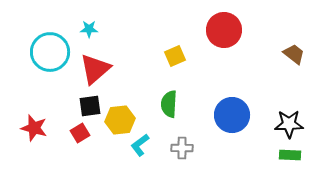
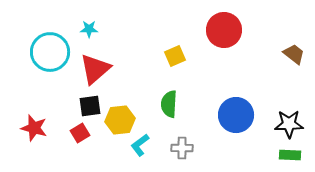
blue circle: moved 4 px right
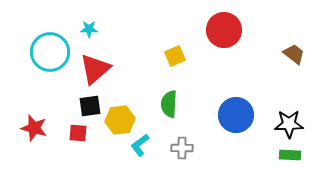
red square: moved 2 px left; rotated 36 degrees clockwise
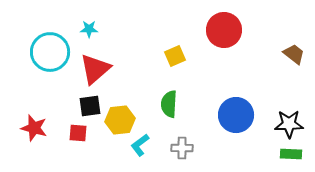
green rectangle: moved 1 px right, 1 px up
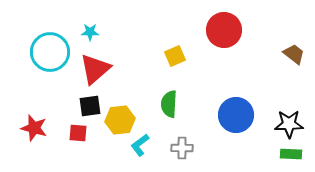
cyan star: moved 1 px right, 3 px down
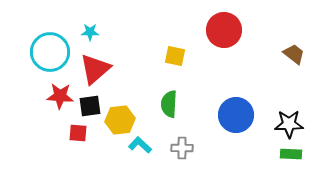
yellow square: rotated 35 degrees clockwise
red star: moved 26 px right, 32 px up; rotated 12 degrees counterclockwise
cyan L-shape: rotated 80 degrees clockwise
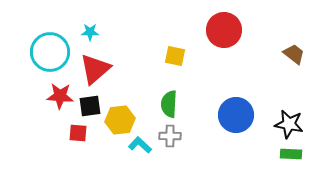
black star: rotated 12 degrees clockwise
gray cross: moved 12 px left, 12 px up
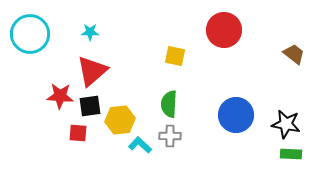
cyan circle: moved 20 px left, 18 px up
red triangle: moved 3 px left, 2 px down
black star: moved 3 px left
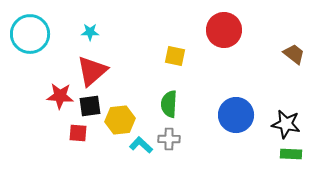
gray cross: moved 1 px left, 3 px down
cyan L-shape: moved 1 px right
